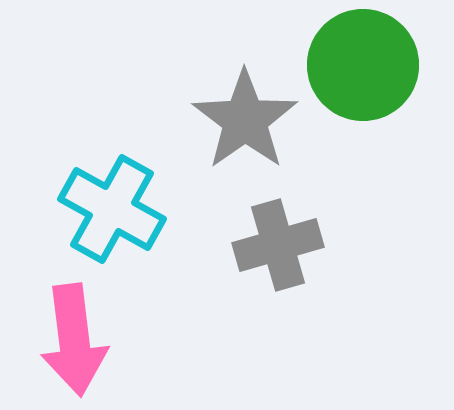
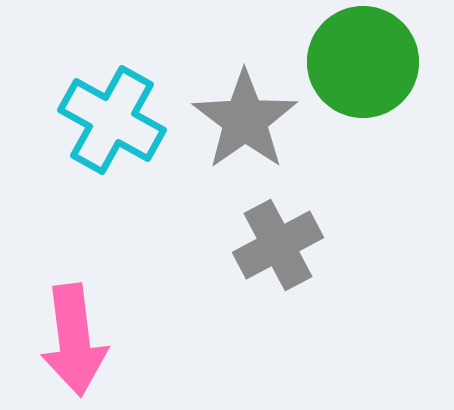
green circle: moved 3 px up
cyan cross: moved 89 px up
gray cross: rotated 12 degrees counterclockwise
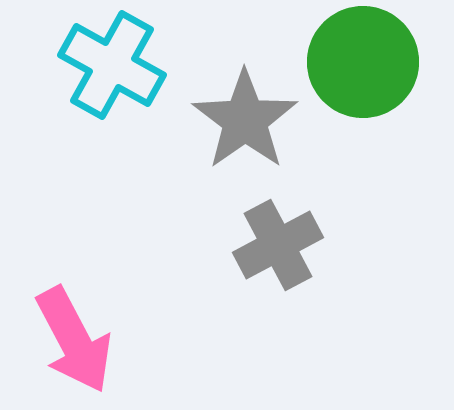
cyan cross: moved 55 px up
pink arrow: rotated 21 degrees counterclockwise
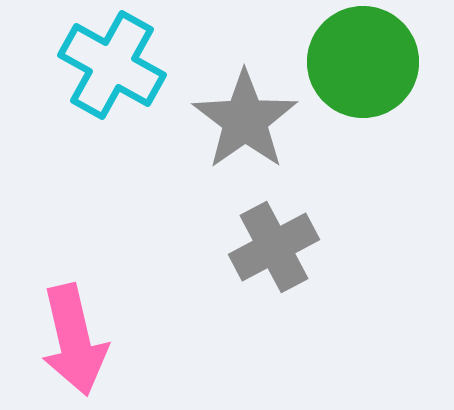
gray cross: moved 4 px left, 2 px down
pink arrow: rotated 15 degrees clockwise
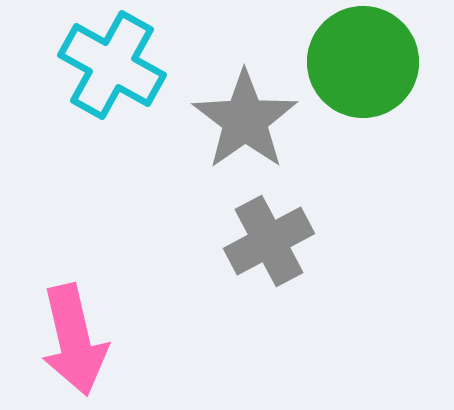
gray cross: moved 5 px left, 6 px up
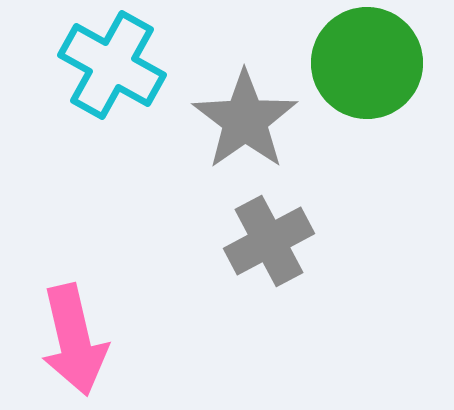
green circle: moved 4 px right, 1 px down
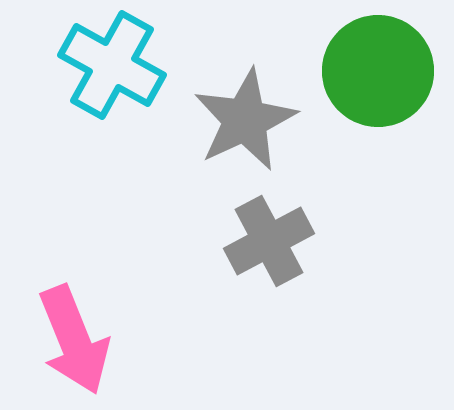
green circle: moved 11 px right, 8 px down
gray star: rotated 10 degrees clockwise
pink arrow: rotated 9 degrees counterclockwise
